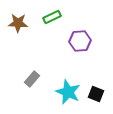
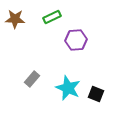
brown star: moved 3 px left, 4 px up
purple hexagon: moved 4 px left, 1 px up
cyan star: moved 4 px up
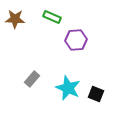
green rectangle: rotated 48 degrees clockwise
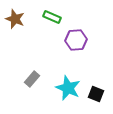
brown star: rotated 18 degrees clockwise
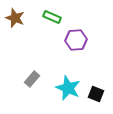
brown star: moved 1 px up
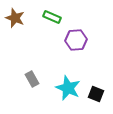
gray rectangle: rotated 70 degrees counterclockwise
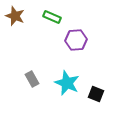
brown star: moved 2 px up
cyan star: moved 1 px left, 5 px up
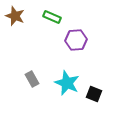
black square: moved 2 px left
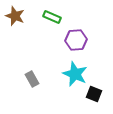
cyan star: moved 8 px right, 9 px up
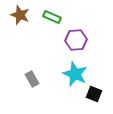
brown star: moved 5 px right, 1 px up
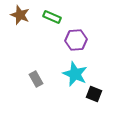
gray rectangle: moved 4 px right
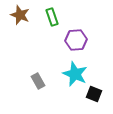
green rectangle: rotated 48 degrees clockwise
gray rectangle: moved 2 px right, 2 px down
